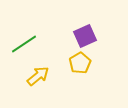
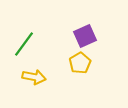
green line: rotated 20 degrees counterclockwise
yellow arrow: moved 4 px left, 1 px down; rotated 50 degrees clockwise
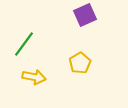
purple square: moved 21 px up
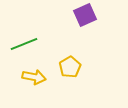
green line: rotated 32 degrees clockwise
yellow pentagon: moved 10 px left, 4 px down
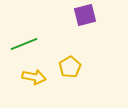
purple square: rotated 10 degrees clockwise
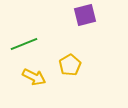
yellow pentagon: moved 2 px up
yellow arrow: rotated 15 degrees clockwise
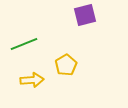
yellow pentagon: moved 4 px left
yellow arrow: moved 2 px left, 3 px down; rotated 30 degrees counterclockwise
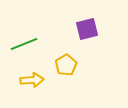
purple square: moved 2 px right, 14 px down
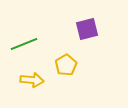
yellow arrow: rotated 10 degrees clockwise
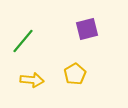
green line: moved 1 px left, 3 px up; rotated 28 degrees counterclockwise
yellow pentagon: moved 9 px right, 9 px down
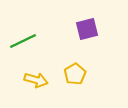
green line: rotated 24 degrees clockwise
yellow arrow: moved 4 px right; rotated 10 degrees clockwise
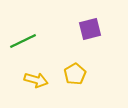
purple square: moved 3 px right
